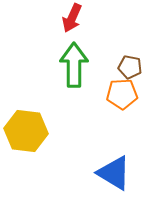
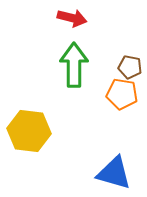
red arrow: rotated 100 degrees counterclockwise
orange pentagon: rotated 12 degrees clockwise
yellow hexagon: moved 3 px right
blue triangle: rotated 15 degrees counterclockwise
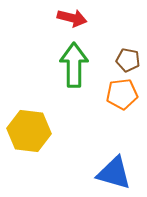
brown pentagon: moved 2 px left, 7 px up
orange pentagon: rotated 16 degrees counterclockwise
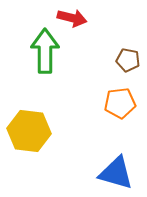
green arrow: moved 29 px left, 14 px up
orange pentagon: moved 2 px left, 9 px down
blue triangle: moved 2 px right
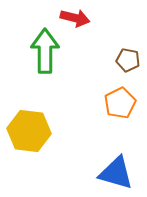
red arrow: moved 3 px right
orange pentagon: rotated 20 degrees counterclockwise
